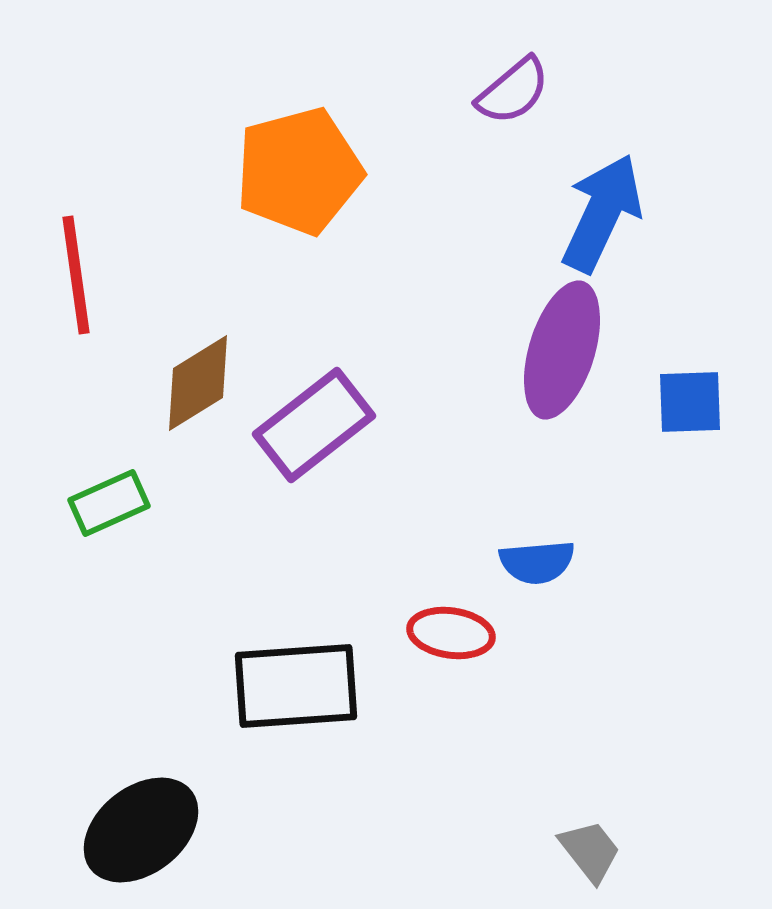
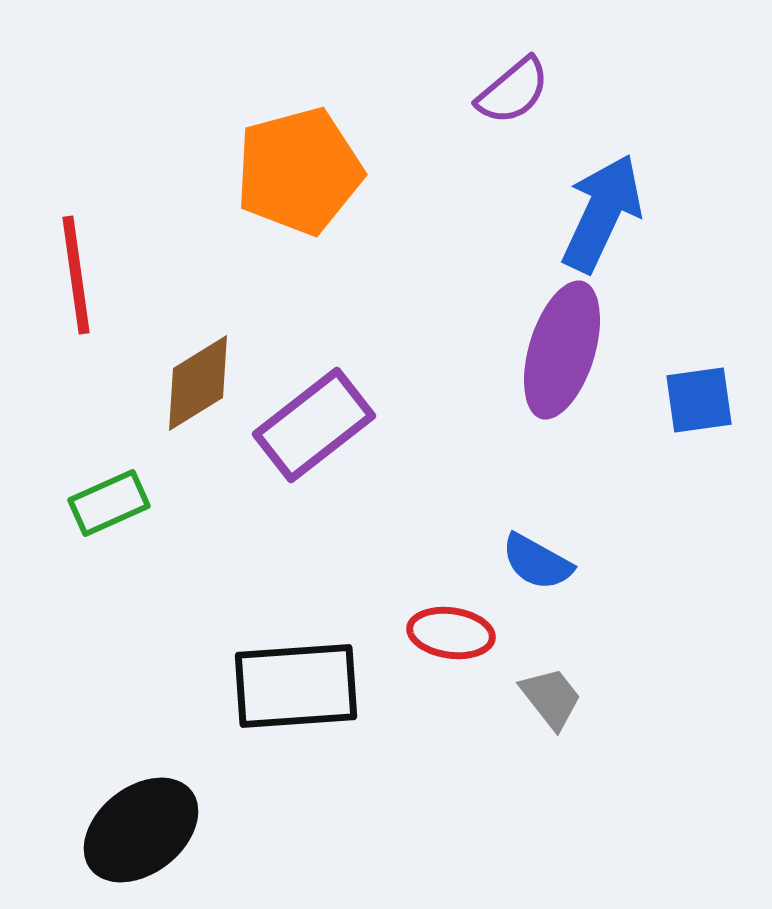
blue square: moved 9 px right, 2 px up; rotated 6 degrees counterclockwise
blue semicircle: rotated 34 degrees clockwise
gray trapezoid: moved 39 px left, 153 px up
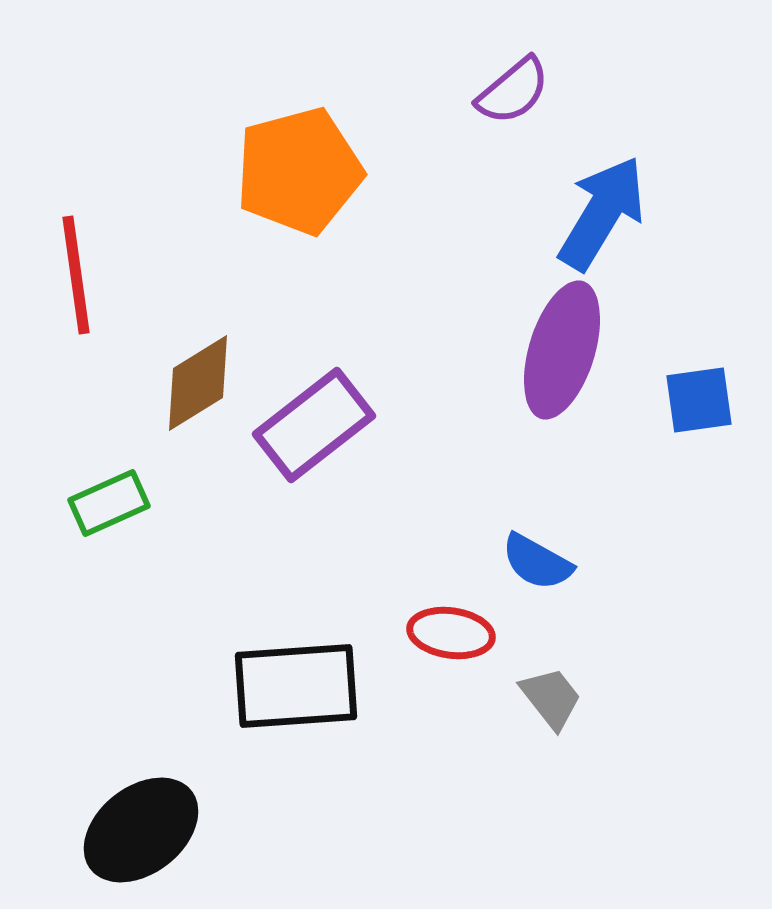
blue arrow: rotated 6 degrees clockwise
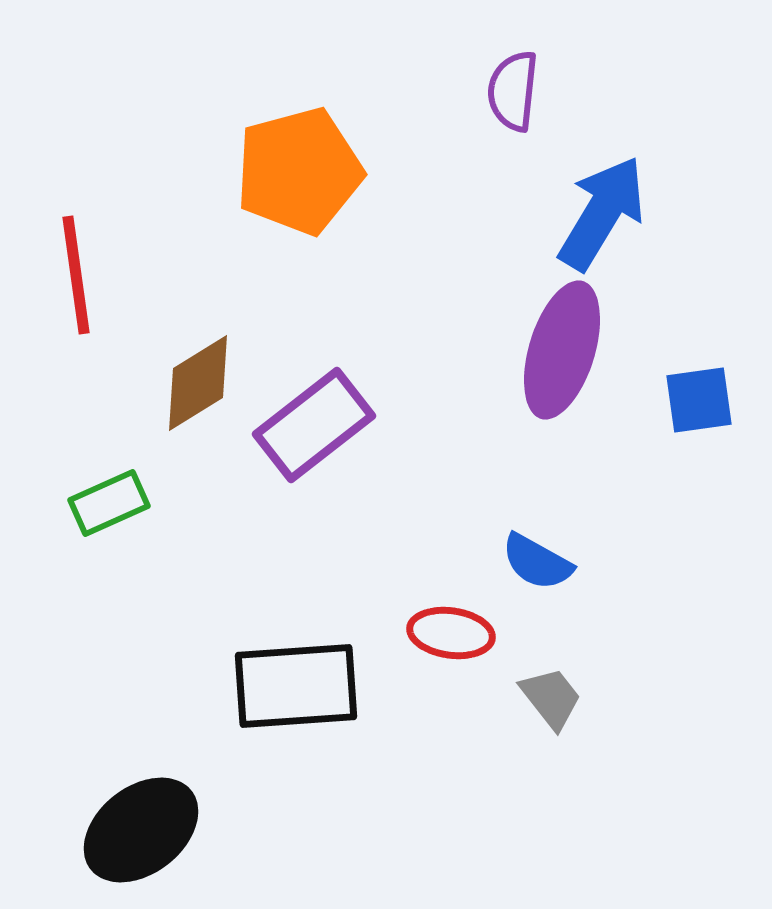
purple semicircle: rotated 136 degrees clockwise
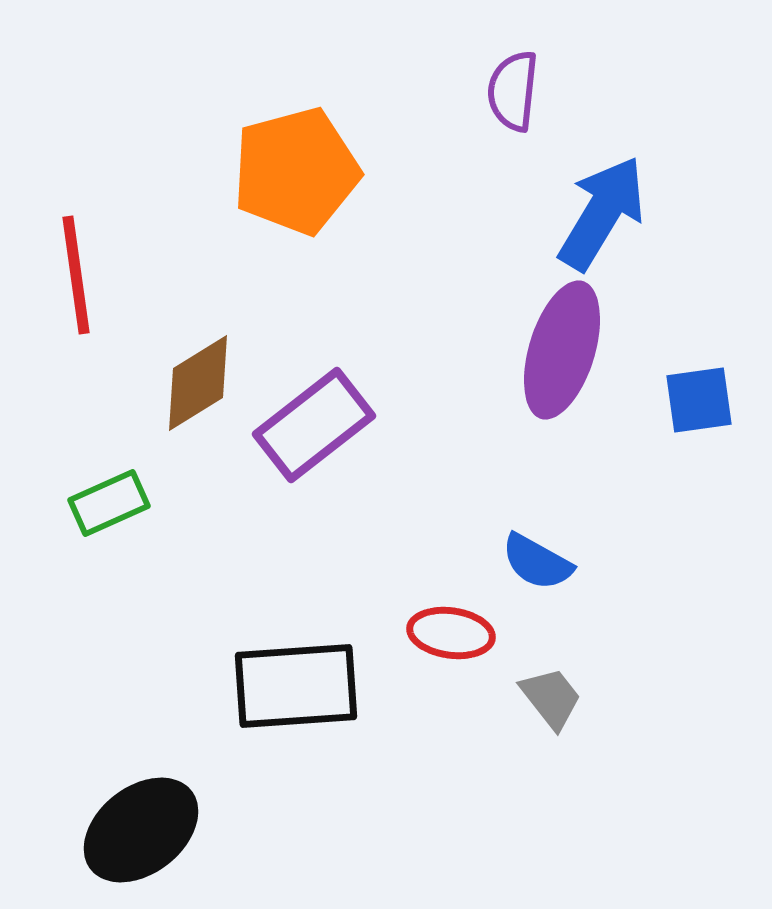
orange pentagon: moved 3 px left
